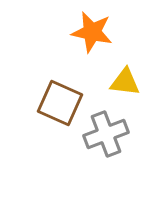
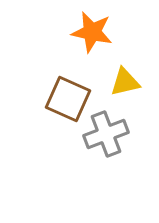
yellow triangle: rotated 20 degrees counterclockwise
brown square: moved 8 px right, 4 px up
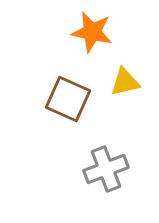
gray cross: moved 35 px down
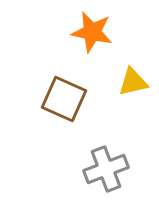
yellow triangle: moved 8 px right
brown square: moved 4 px left
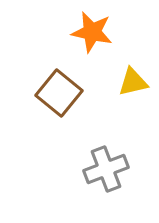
brown square: moved 5 px left, 6 px up; rotated 15 degrees clockwise
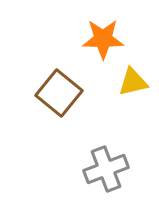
orange star: moved 11 px right, 7 px down; rotated 12 degrees counterclockwise
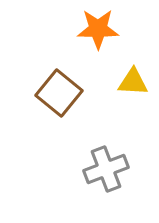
orange star: moved 5 px left, 10 px up
yellow triangle: rotated 16 degrees clockwise
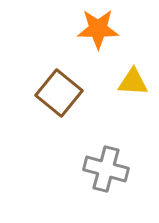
gray cross: rotated 36 degrees clockwise
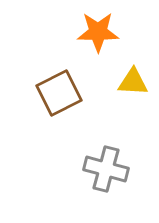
orange star: moved 3 px down
brown square: rotated 24 degrees clockwise
